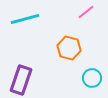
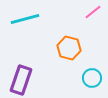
pink line: moved 7 px right
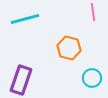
pink line: rotated 60 degrees counterclockwise
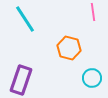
cyan line: rotated 72 degrees clockwise
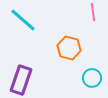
cyan line: moved 2 px left, 1 px down; rotated 16 degrees counterclockwise
